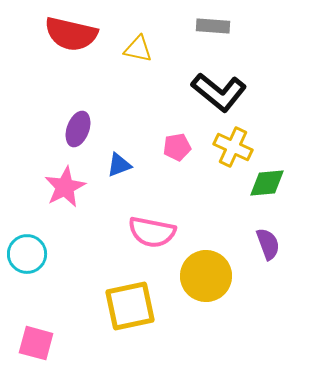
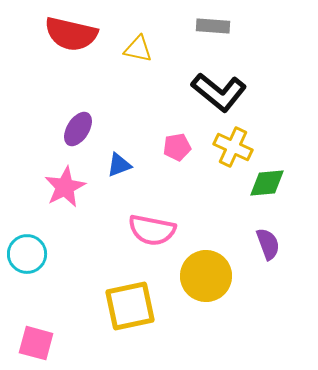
purple ellipse: rotated 12 degrees clockwise
pink semicircle: moved 2 px up
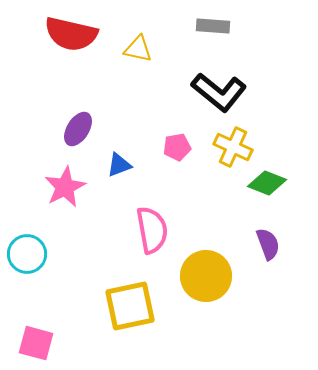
green diamond: rotated 27 degrees clockwise
pink semicircle: rotated 111 degrees counterclockwise
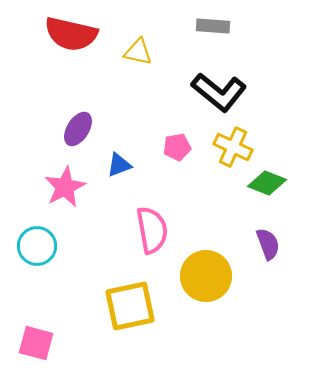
yellow triangle: moved 3 px down
cyan circle: moved 10 px right, 8 px up
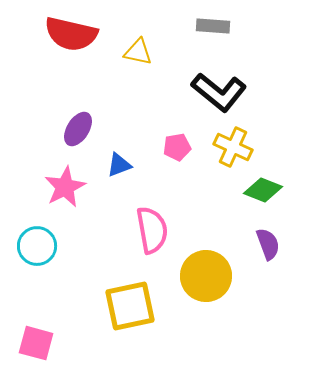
green diamond: moved 4 px left, 7 px down
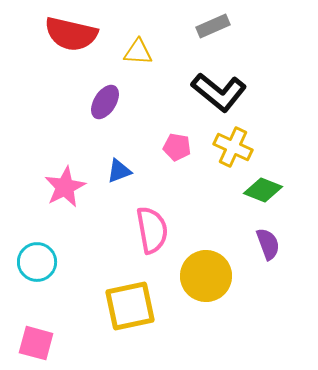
gray rectangle: rotated 28 degrees counterclockwise
yellow triangle: rotated 8 degrees counterclockwise
purple ellipse: moved 27 px right, 27 px up
pink pentagon: rotated 20 degrees clockwise
blue triangle: moved 6 px down
cyan circle: moved 16 px down
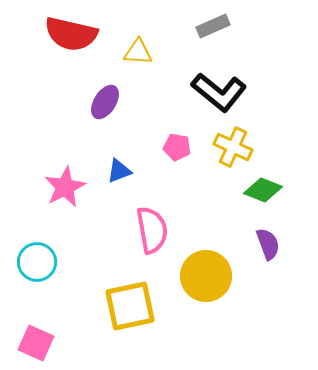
pink square: rotated 9 degrees clockwise
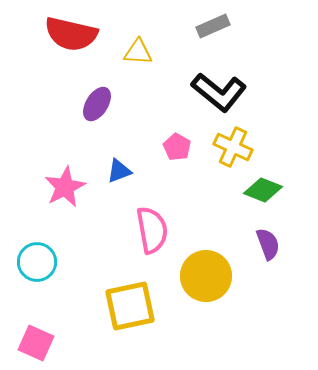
purple ellipse: moved 8 px left, 2 px down
pink pentagon: rotated 20 degrees clockwise
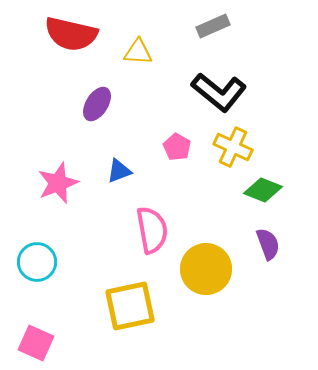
pink star: moved 7 px left, 4 px up; rotated 6 degrees clockwise
yellow circle: moved 7 px up
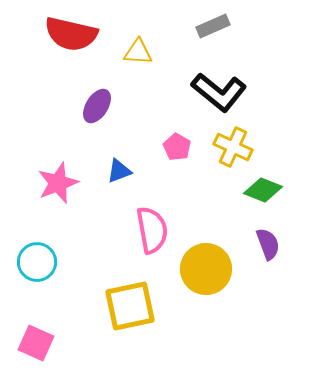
purple ellipse: moved 2 px down
